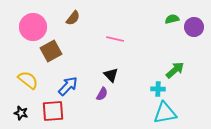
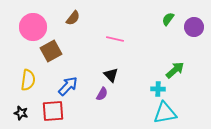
green semicircle: moved 4 px left; rotated 40 degrees counterclockwise
yellow semicircle: rotated 60 degrees clockwise
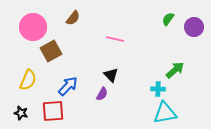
yellow semicircle: rotated 15 degrees clockwise
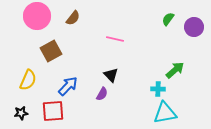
pink circle: moved 4 px right, 11 px up
black star: rotated 24 degrees counterclockwise
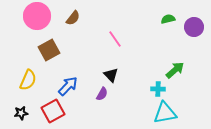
green semicircle: rotated 40 degrees clockwise
pink line: rotated 42 degrees clockwise
brown square: moved 2 px left, 1 px up
red square: rotated 25 degrees counterclockwise
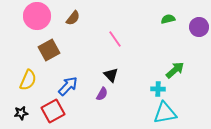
purple circle: moved 5 px right
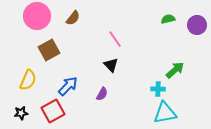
purple circle: moved 2 px left, 2 px up
black triangle: moved 10 px up
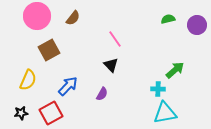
red square: moved 2 px left, 2 px down
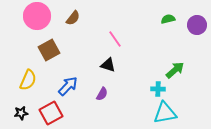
black triangle: moved 3 px left; rotated 28 degrees counterclockwise
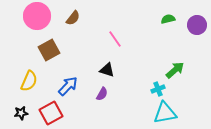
black triangle: moved 1 px left, 5 px down
yellow semicircle: moved 1 px right, 1 px down
cyan cross: rotated 24 degrees counterclockwise
